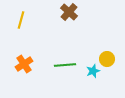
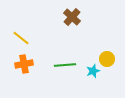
brown cross: moved 3 px right, 5 px down
yellow line: moved 18 px down; rotated 66 degrees counterclockwise
orange cross: rotated 24 degrees clockwise
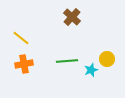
green line: moved 2 px right, 4 px up
cyan star: moved 2 px left, 1 px up
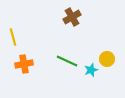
brown cross: rotated 18 degrees clockwise
yellow line: moved 8 px left, 1 px up; rotated 36 degrees clockwise
green line: rotated 30 degrees clockwise
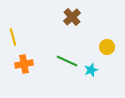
brown cross: rotated 12 degrees counterclockwise
yellow circle: moved 12 px up
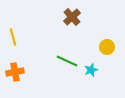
orange cross: moved 9 px left, 8 px down
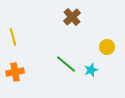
green line: moved 1 px left, 3 px down; rotated 15 degrees clockwise
